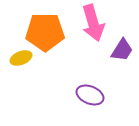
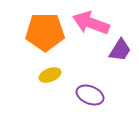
pink arrow: moved 2 px left; rotated 126 degrees clockwise
purple trapezoid: moved 2 px left
yellow ellipse: moved 29 px right, 17 px down
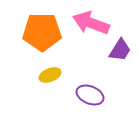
orange pentagon: moved 3 px left
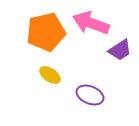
orange pentagon: moved 4 px right; rotated 12 degrees counterclockwise
purple trapezoid: rotated 25 degrees clockwise
yellow ellipse: rotated 55 degrees clockwise
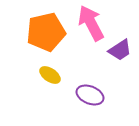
pink arrow: rotated 42 degrees clockwise
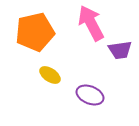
orange pentagon: moved 11 px left
purple trapezoid: rotated 25 degrees clockwise
